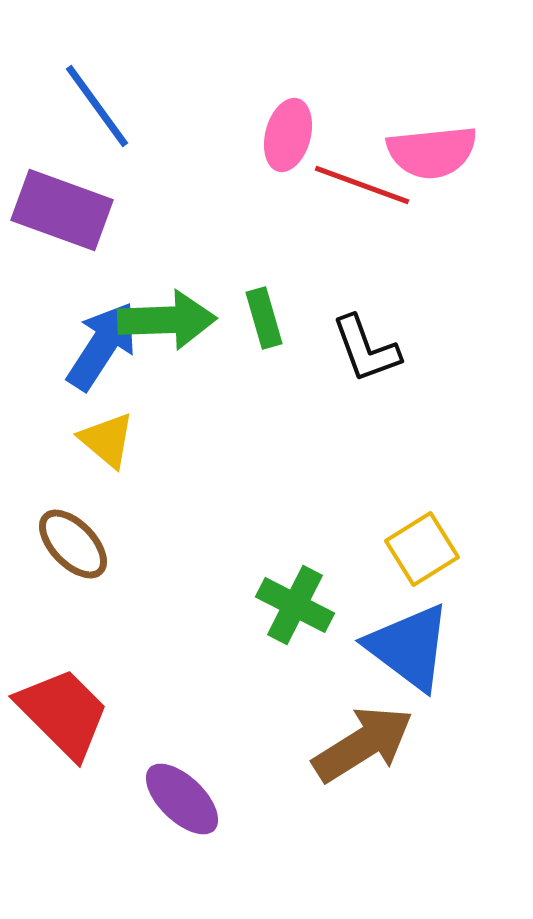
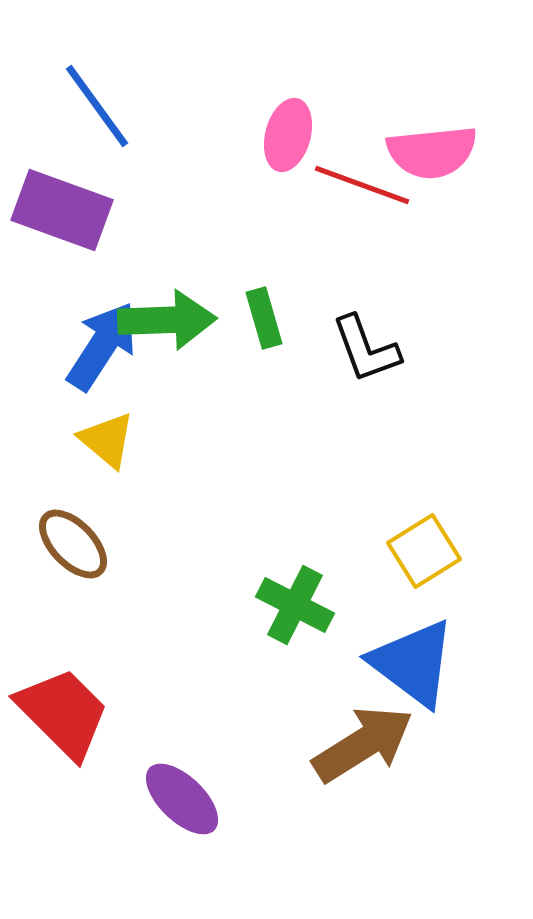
yellow square: moved 2 px right, 2 px down
blue triangle: moved 4 px right, 16 px down
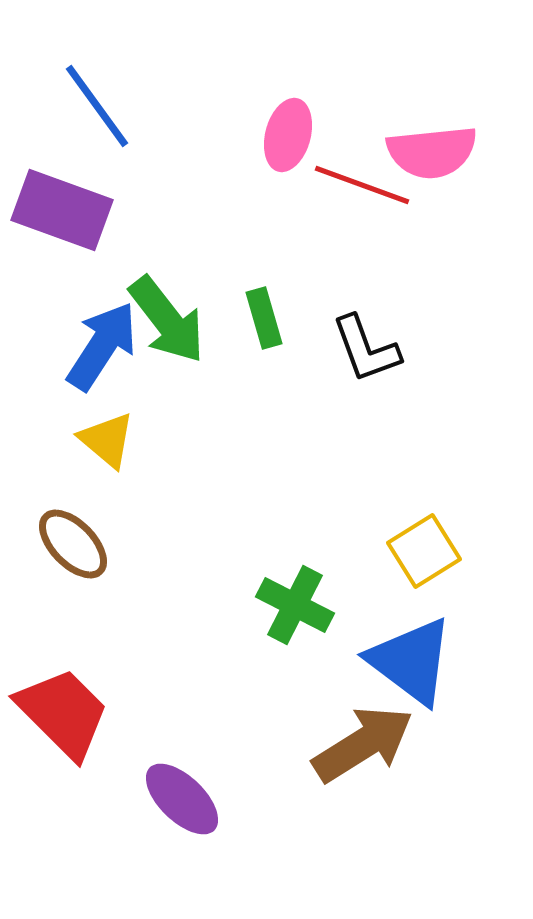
green arrow: rotated 54 degrees clockwise
blue triangle: moved 2 px left, 2 px up
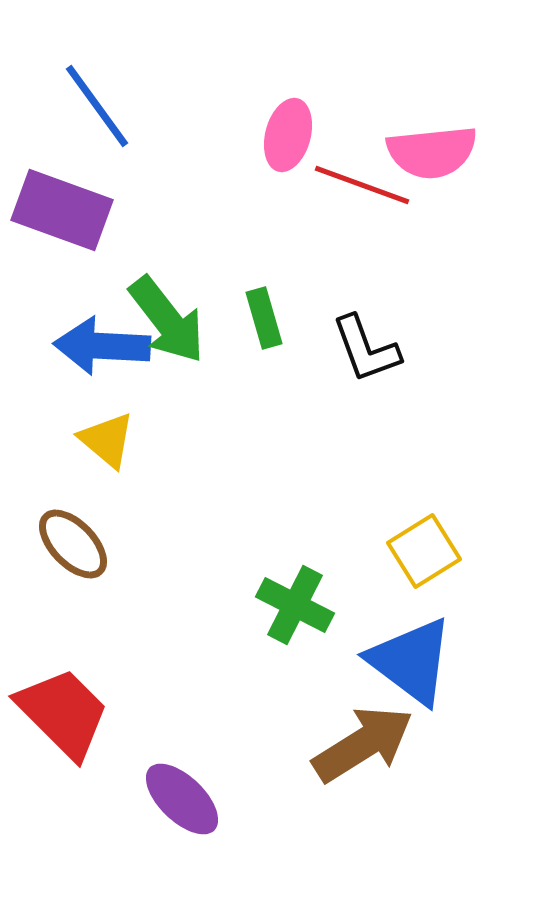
blue arrow: rotated 120 degrees counterclockwise
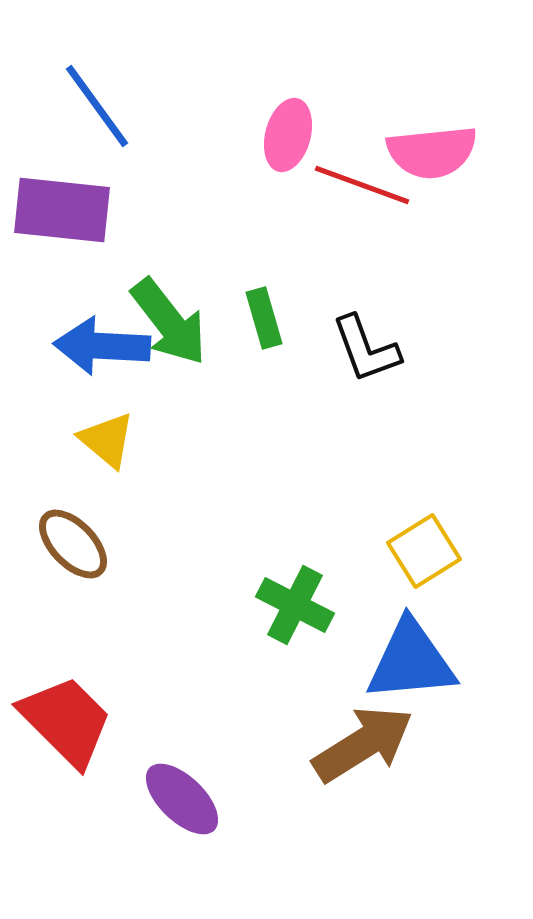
purple rectangle: rotated 14 degrees counterclockwise
green arrow: moved 2 px right, 2 px down
blue triangle: rotated 42 degrees counterclockwise
red trapezoid: moved 3 px right, 8 px down
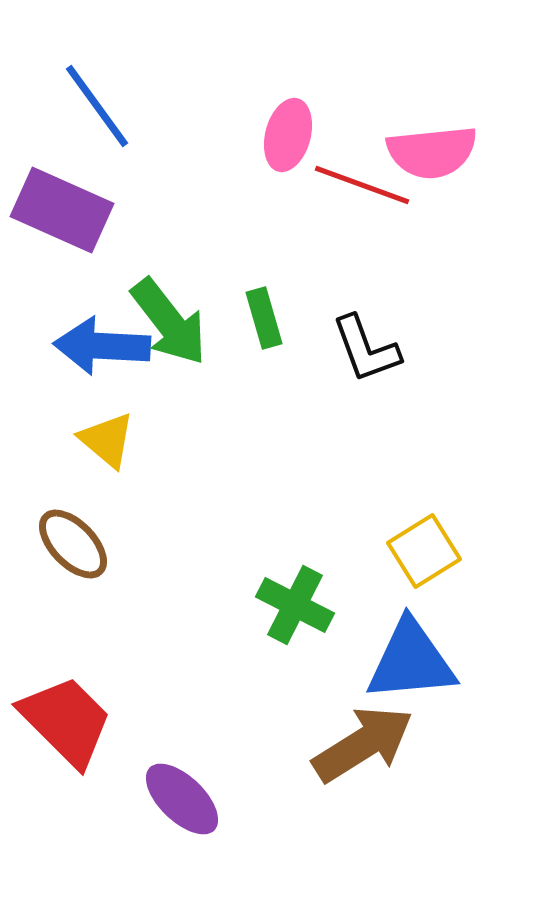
purple rectangle: rotated 18 degrees clockwise
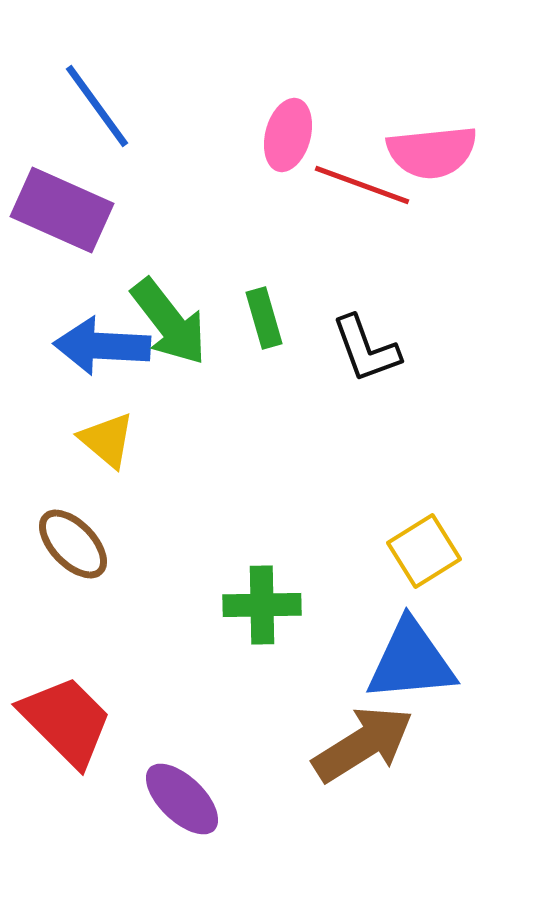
green cross: moved 33 px left; rotated 28 degrees counterclockwise
